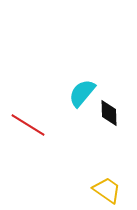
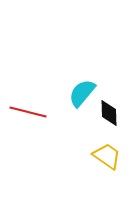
red line: moved 13 px up; rotated 18 degrees counterclockwise
yellow trapezoid: moved 34 px up
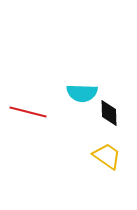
cyan semicircle: rotated 128 degrees counterclockwise
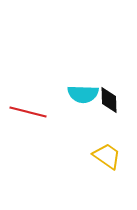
cyan semicircle: moved 1 px right, 1 px down
black diamond: moved 13 px up
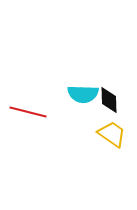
yellow trapezoid: moved 5 px right, 22 px up
